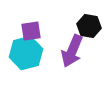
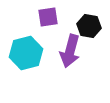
purple square: moved 17 px right, 14 px up
purple arrow: moved 2 px left; rotated 8 degrees counterclockwise
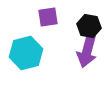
purple arrow: moved 17 px right
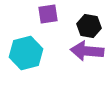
purple square: moved 3 px up
purple arrow: rotated 80 degrees clockwise
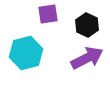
black hexagon: moved 2 px left, 1 px up; rotated 15 degrees clockwise
purple arrow: moved 7 px down; rotated 148 degrees clockwise
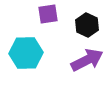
cyan hexagon: rotated 12 degrees clockwise
purple arrow: moved 2 px down
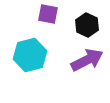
purple square: rotated 20 degrees clockwise
cyan hexagon: moved 4 px right, 2 px down; rotated 12 degrees counterclockwise
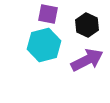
cyan hexagon: moved 14 px right, 10 px up
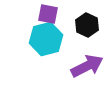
cyan hexagon: moved 2 px right, 6 px up
purple arrow: moved 6 px down
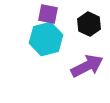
black hexagon: moved 2 px right, 1 px up
